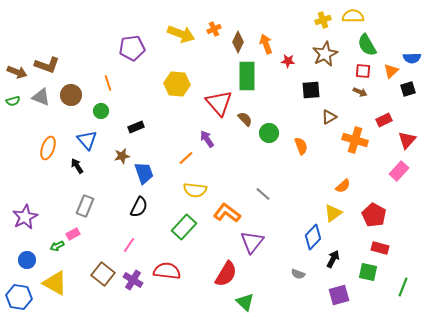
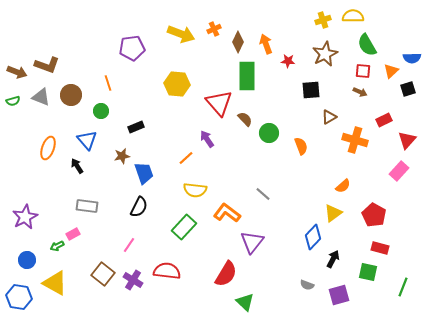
gray rectangle at (85, 206): moved 2 px right; rotated 75 degrees clockwise
gray semicircle at (298, 274): moved 9 px right, 11 px down
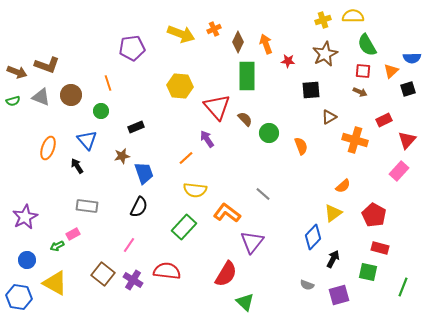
yellow hexagon at (177, 84): moved 3 px right, 2 px down
red triangle at (219, 103): moved 2 px left, 4 px down
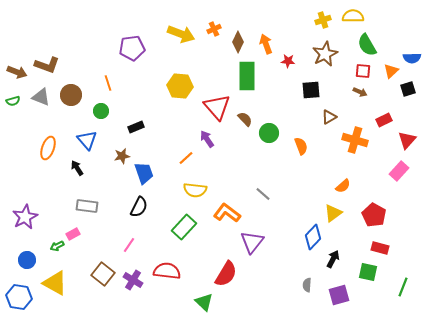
black arrow at (77, 166): moved 2 px down
gray semicircle at (307, 285): rotated 72 degrees clockwise
green triangle at (245, 302): moved 41 px left
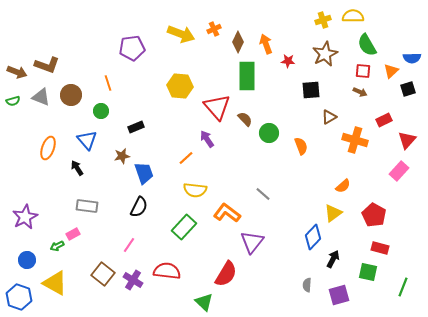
blue hexagon at (19, 297): rotated 10 degrees clockwise
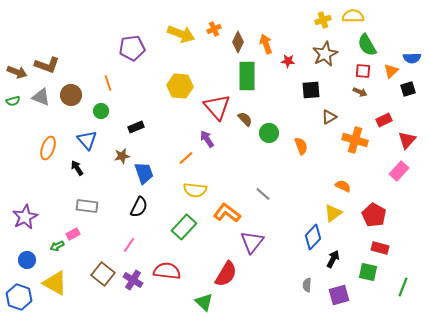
orange semicircle at (343, 186): rotated 112 degrees counterclockwise
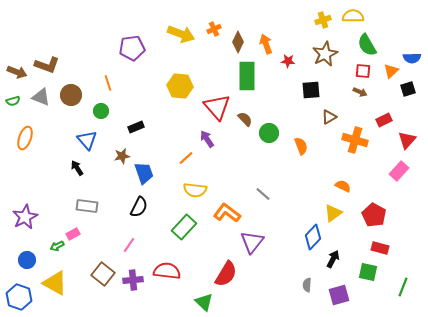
orange ellipse at (48, 148): moved 23 px left, 10 px up
purple cross at (133, 280): rotated 36 degrees counterclockwise
